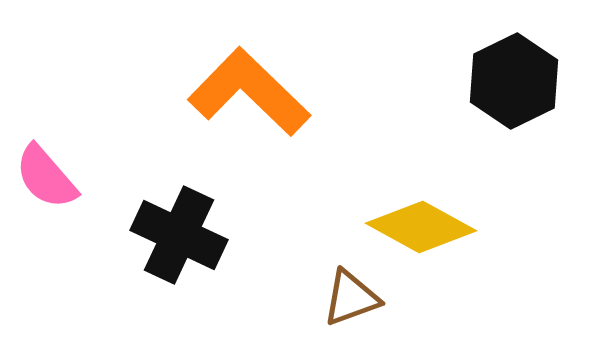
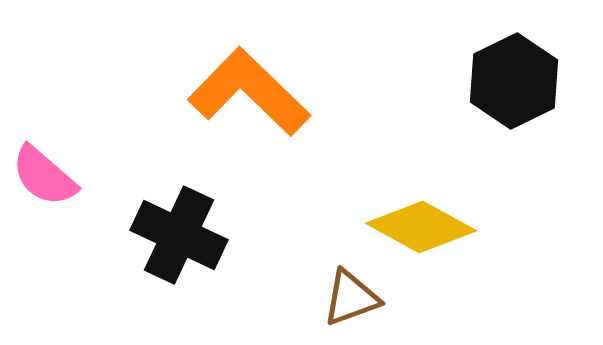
pink semicircle: moved 2 px left, 1 px up; rotated 8 degrees counterclockwise
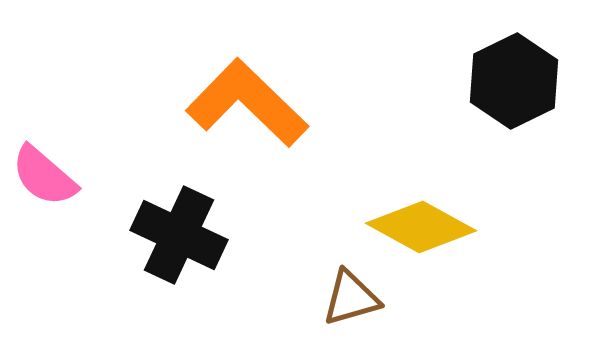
orange L-shape: moved 2 px left, 11 px down
brown triangle: rotated 4 degrees clockwise
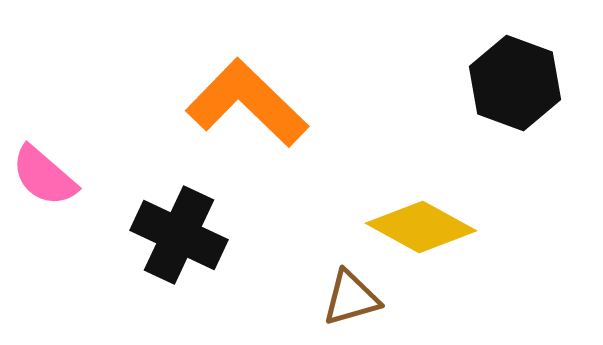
black hexagon: moved 1 px right, 2 px down; rotated 14 degrees counterclockwise
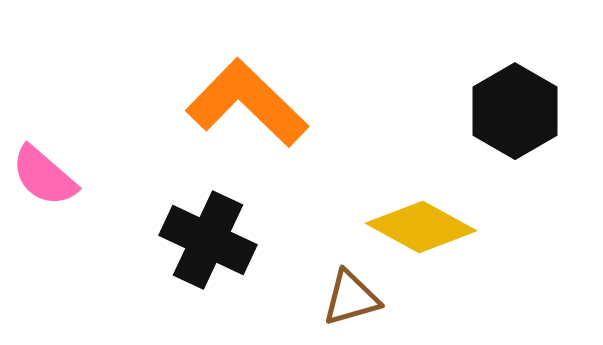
black hexagon: moved 28 px down; rotated 10 degrees clockwise
black cross: moved 29 px right, 5 px down
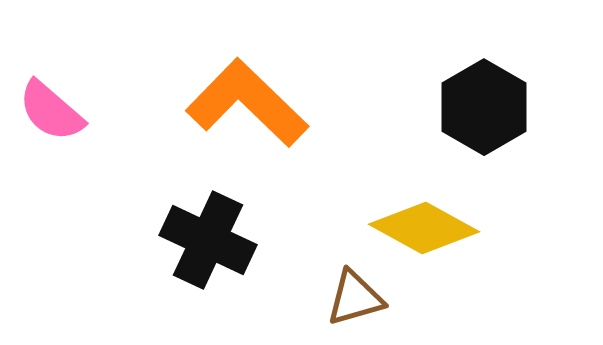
black hexagon: moved 31 px left, 4 px up
pink semicircle: moved 7 px right, 65 px up
yellow diamond: moved 3 px right, 1 px down
brown triangle: moved 4 px right
